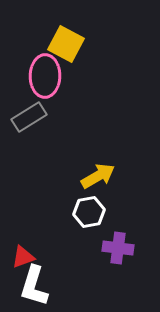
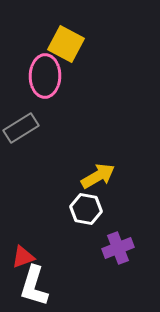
gray rectangle: moved 8 px left, 11 px down
white hexagon: moved 3 px left, 3 px up; rotated 20 degrees clockwise
purple cross: rotated 28 degrees counterclockwise
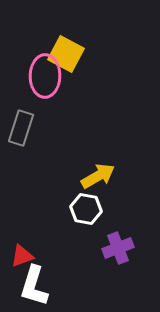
yellow square: moved 10 px down
gray rectangle: rotated 40 degrees counterclockwise
red triangle: moved 1 px left, 1 px up
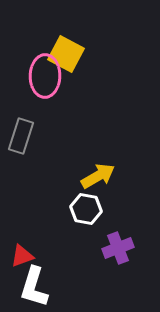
gray rectangle: moved 8 px down
white L-shape: moved 1 px down
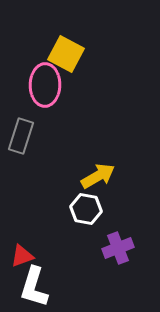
pink ellipse: moved 9 px down
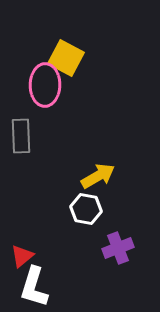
yellow square: moved 4 px down
gray rectangle: rotated 20 degrees counterclockwise
red triangle: rotated 20 degrees counterclockwise
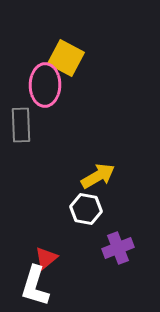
gray rectangle: moved 11 px up
red triangle: moved 24 px right, 2 px down
white L-shape: moved 1 px right, 1 px up
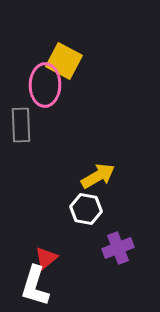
yellow square: moved 2 px left, 3 px down
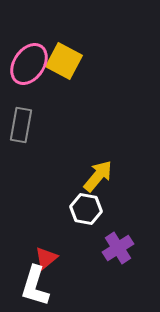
pink ellipse: moved 16 px left, 21 px up; rotated 33 degrees clockwise
gray rectangle: rotated 12 degrees clockwise
yellow arrow: rotated 20 degrees counterclockwise
purple cross: rotated 12 degrees counterclockwise
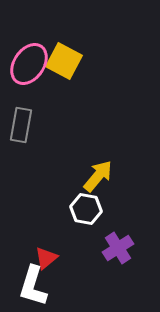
white L-shape: moved 2 px left
